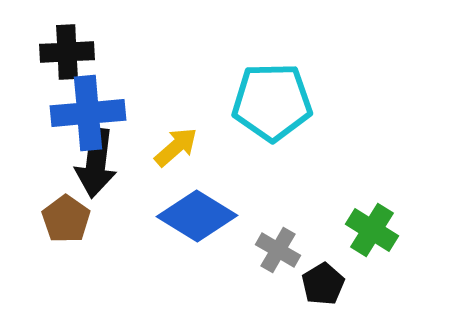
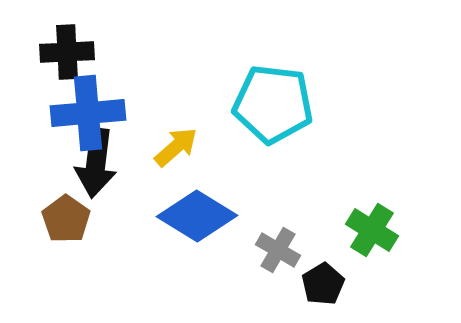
cyan pentagon: moved 1 px right, 2 px down; rotated 8 degrees clockwise
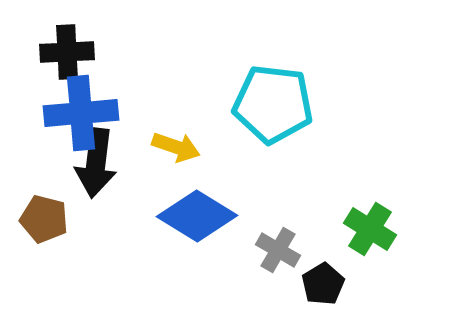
blue cross: moved 7 px left
yellow arrow: rotated 60 degrees clockwise
brown pentagon: moved 22 px left; rotated 21 degrees counterclockwise
green cross: moved 2 px left, 1 px up
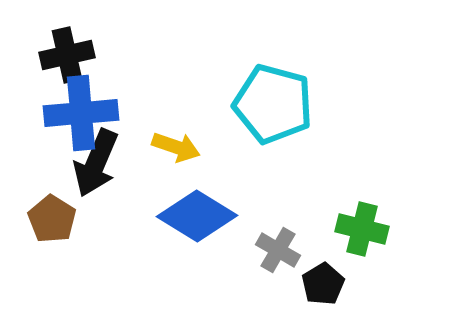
black cross: moved 3 px down; rotated 10 degrees counterclockwise
cyan pentagon: rotated 8 degrees clockwise
black arrow: rotated 16 degrees clockwise
brown pentagon: moved 8 px right; rotated 18 degrees clockwise
green cross: moved 8 px left; rotated 18 degrees counterclockwise
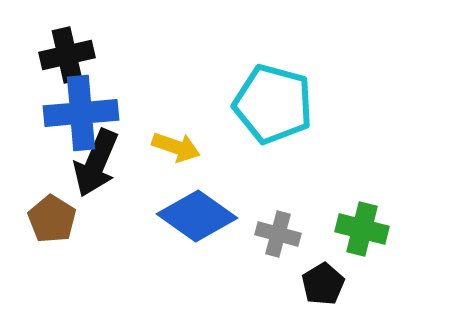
blue diamond: rotated 4 degrees clockwise
gray cross: moved 16 px up; rotated 15 degrees counterclockwise
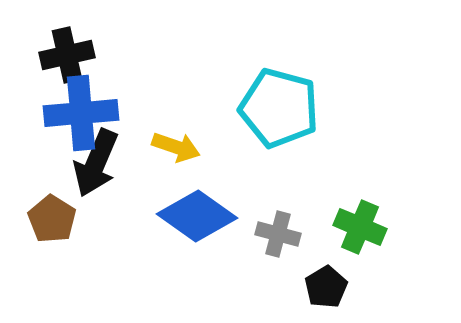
cyan pentagon: moved 6 px right, 4 px down
green cross: moved 2 px left, 2 px up; rotated 9 degrees clockwise
black pentagon: moved 3 px right, 3 px down
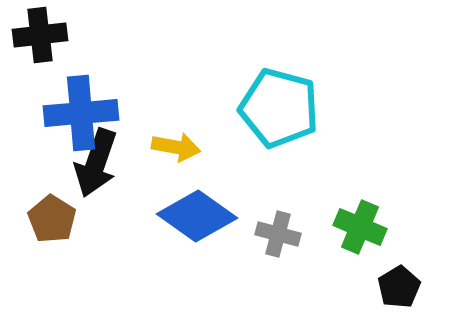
black cross: moved 27 px left, 20 px up; rotated 6 degrees clockwise
yellow arrow: rotated 9 degrees counterclockwise
black arrow: rotated 4 degrees counterclockwise
black pentagon: moved 73 px right
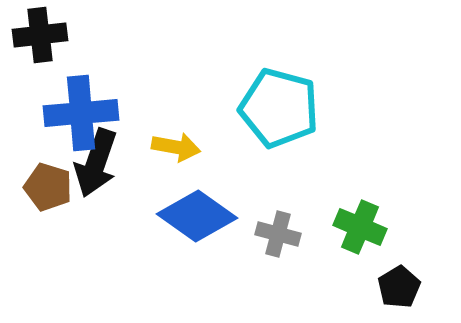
brown pentagon: moved 4 px left, 32 px up; rotated 15 degrees counterclockwise
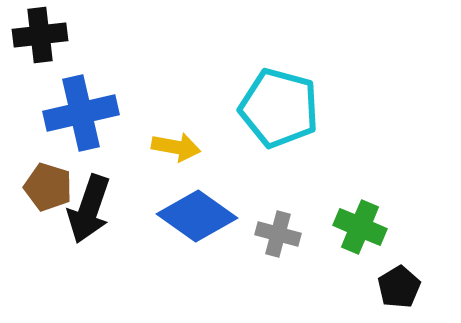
blue cross: rotated 8 degrees counterclockwise
black arrow: moved 7 px left, 46 px down
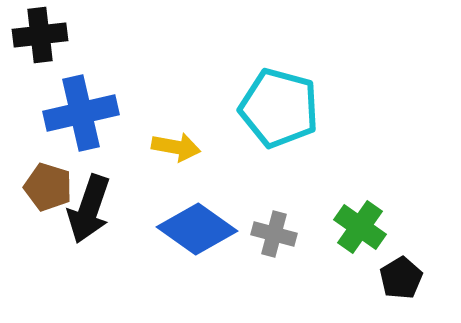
blue diamond: moved 13 px down
green cross: rotated 12 degrees clockwise
gray cross: moved 4 px left
black pentagon: moved 2 px right, 9 px up
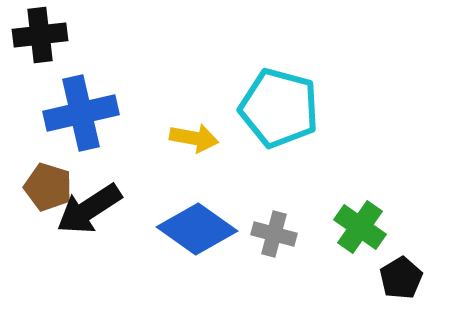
yellow arrow: moved 18 px right, 9 px up
black arrow: rotated 38 degrees clockwise
